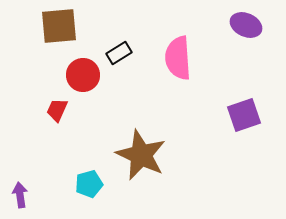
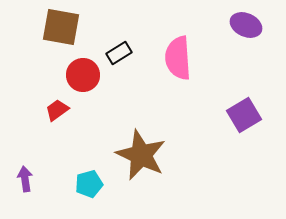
brown square: moved 2 px right, 1 px down; rotated 15 degrees clockwise
red trapezoid: rotated 30 degrees clockwise
purple square: rotated 12 degrees counterclockwise
purple arrow: moved 5 px right, 16 px up
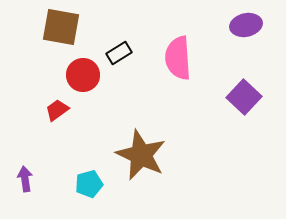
purple ellipse: rotated 36 degrees counterclockwise
purple square: moved 18 px up; rotated 16 degrees counterclockwise
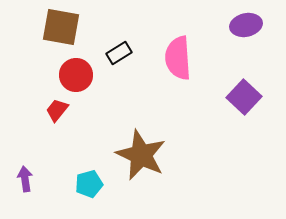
red circle: moved 7 px left
red trapezoid: rotated 15 degrees counterclockwise
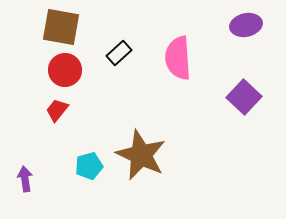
black rectangle: rotated 10 degrees counterclockwise
red circle: moved 11 px left, 5 px up
cyan pentagon: moved 18 px up
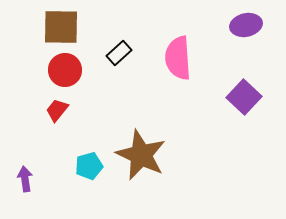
brown square: rotated 9 degrees counterclockwise
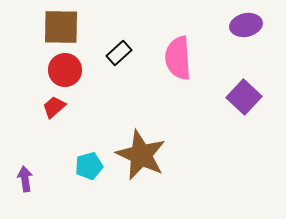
red trapezoid: moved 3 px left, 3 px up; rotated 10 degrees clockwise
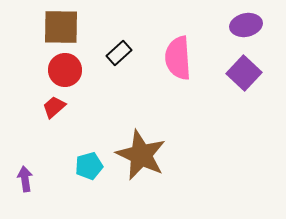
purple square: moved 24 px up
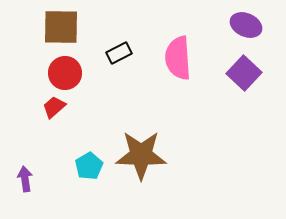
purple ellipse: rotated 36 degrees clockwise
black rectangle: rotated 15 degrees clockwise
red circle: moved 3 px down
brown star: rotated 24 degrees counterclockwise
cyan pentagon: rotated 16 degrees counterclockwise
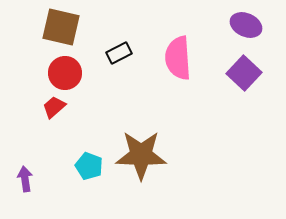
brown square: rotated 12 degrees clockwise
cyan pentagon: rotated 20 degrees counterclockwise
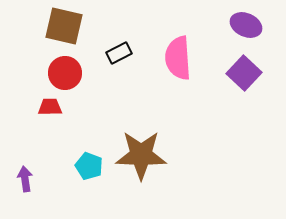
brown square: moved 3 px right, 1 px up
red trapezoid: moved 4 px left; rotated 40 degrees clockwise
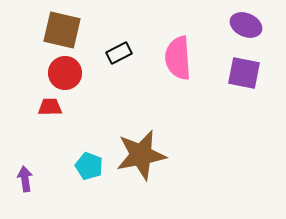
brown square: moved 2 px left, 4 px down
purple square: rotated 32 degrees counterclockwise
brown star: rotated 12 degrees counterclockwise
